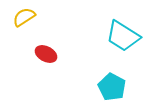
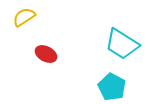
cyan trapezoid: moved 1 px left, 8 px down
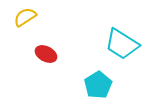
yellow semicircle: moved 1 px right
cyan pentagon: moved 14 px left, 2 px up; rotated 12 degrees clockwise
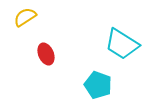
red ellipse: rotated 40 degrees clockwise
cyan pentagon: rotated 20 degrees counterclockwise
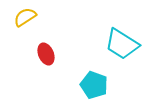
cyan pentagon: moved 4 px left
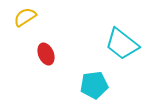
cyan trapezoid: rotated 6 degrees clockwise
cyan pentagon: rotated 28 degrees counterclockwise
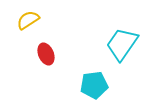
yellow semicircle: moved 3 px right, 3 px down
cyan trapezoid: rotated 87 degrees clockwise
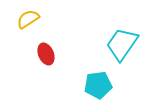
yellow semicircle: moved 1 px up
cyan pentagon: moved 4 px right
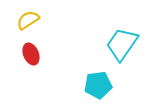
yellow semicircle: moved 1 px down
red ellipse: moved 15 px left
